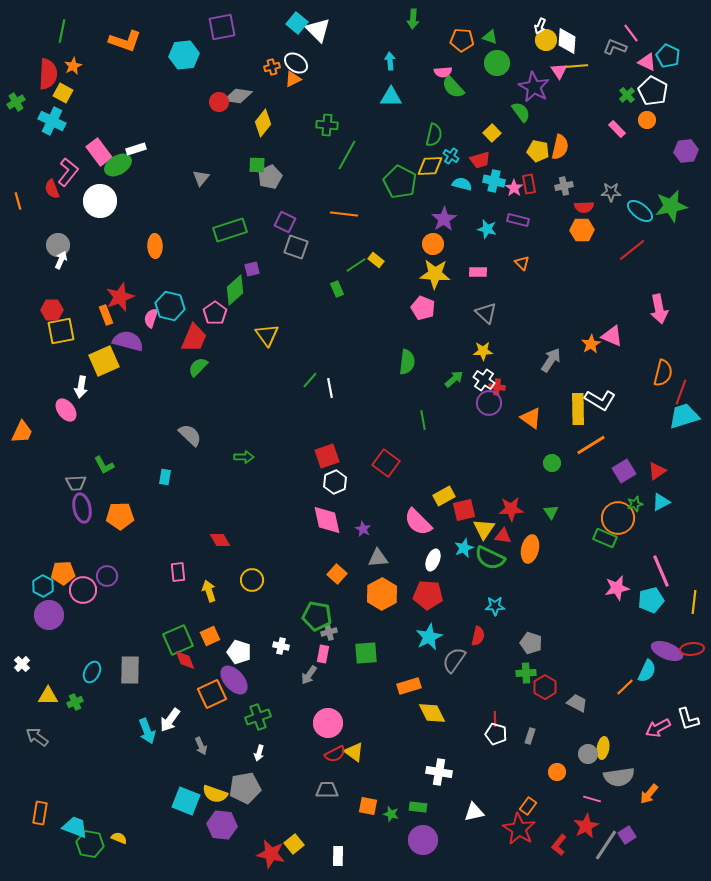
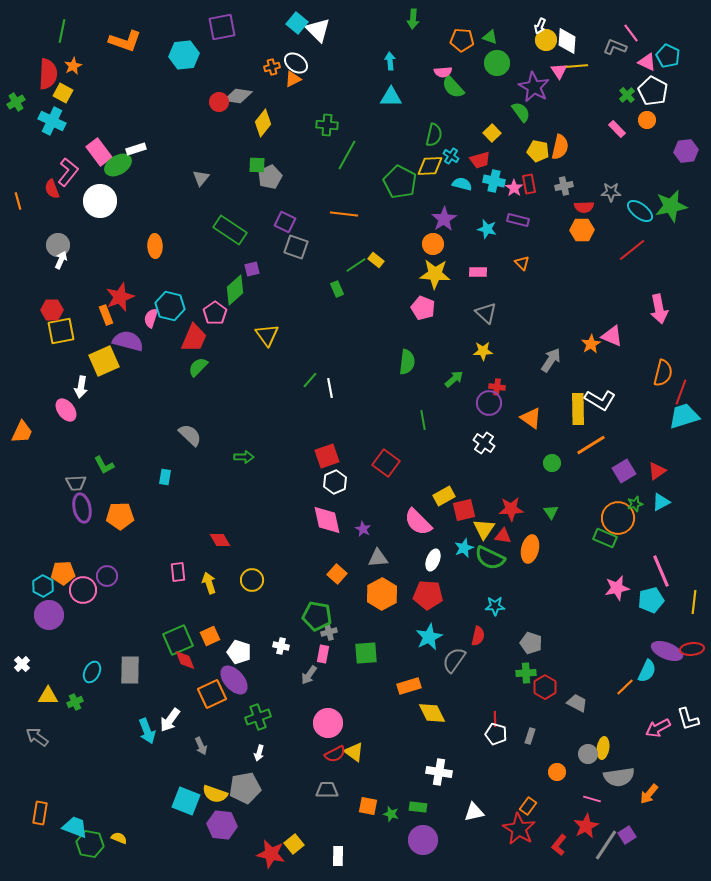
green rectangle at (230, 230): rotated 52 degrees clockwise
white cross at (484, 380): moved 63 px down
yellow arrow at (209, 591): moved 8 px up
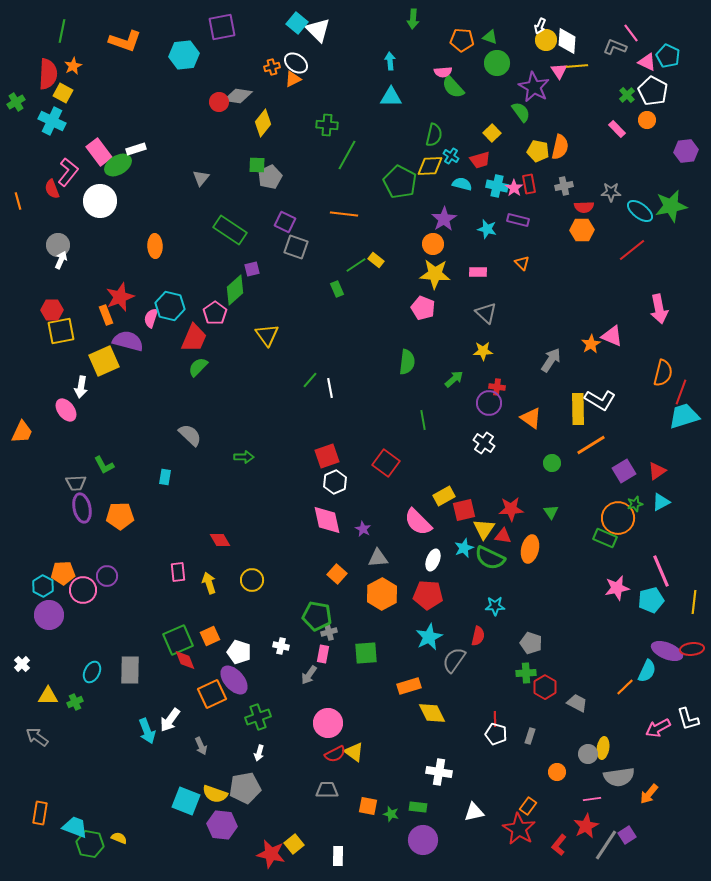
cyan cross at (494, 181): moved 3 px right, 5 px down
pink line at (592, 799): rotated 24 degrees counterclockwise
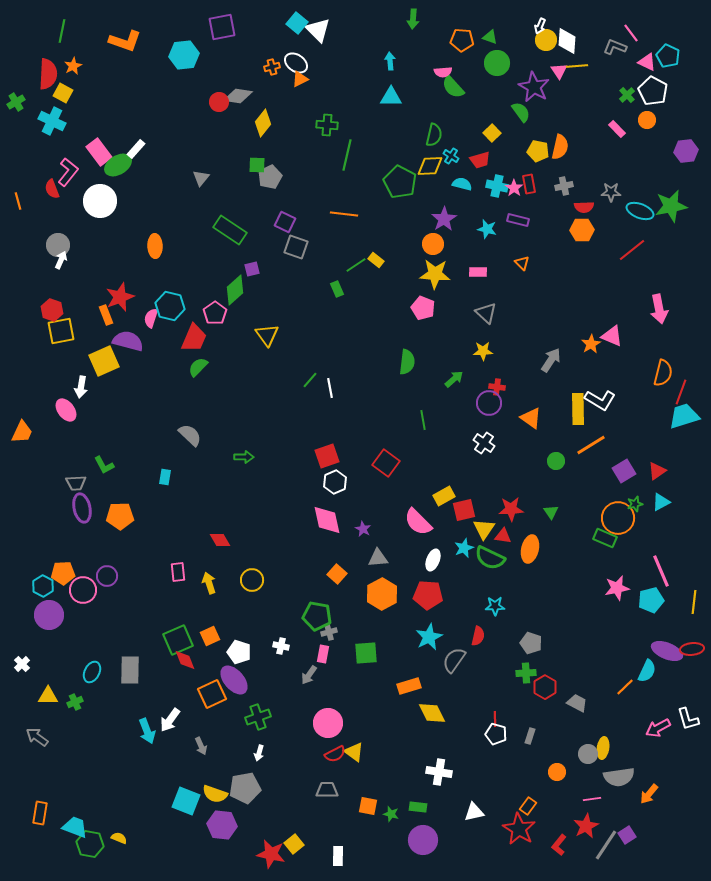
orange triangle at (293, 79): moved 7 px right
white rectangle at (136, 149): rotated 30 degrees counterclockwise
green line at (347, 155): rotated 16 degrees counterclockwise
cyan ellipse at (640, 211): rotated 16 degrees counterclockwise
red hexagon at (52, 310): rotated 20 degrees clockwise
green circle at (552, 463): moved 4 px right, 2 px up
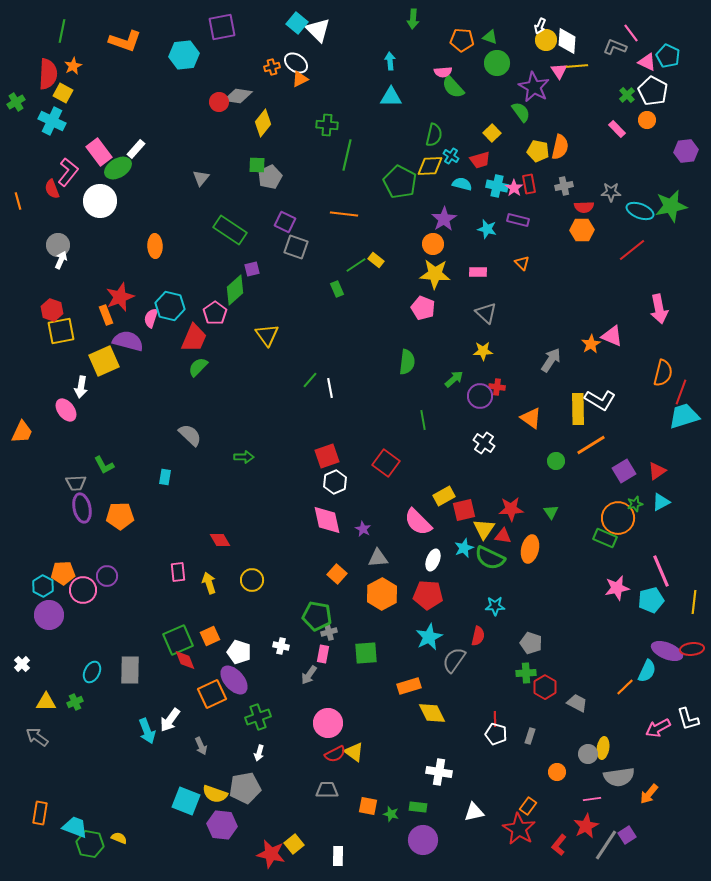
green ellipse at (118, 165): moved 3 px down
purple circle at (489, 403): moved 9 px left, 7 px up
yellow triangle at (48, 696): moved 2 px left, 6 px down
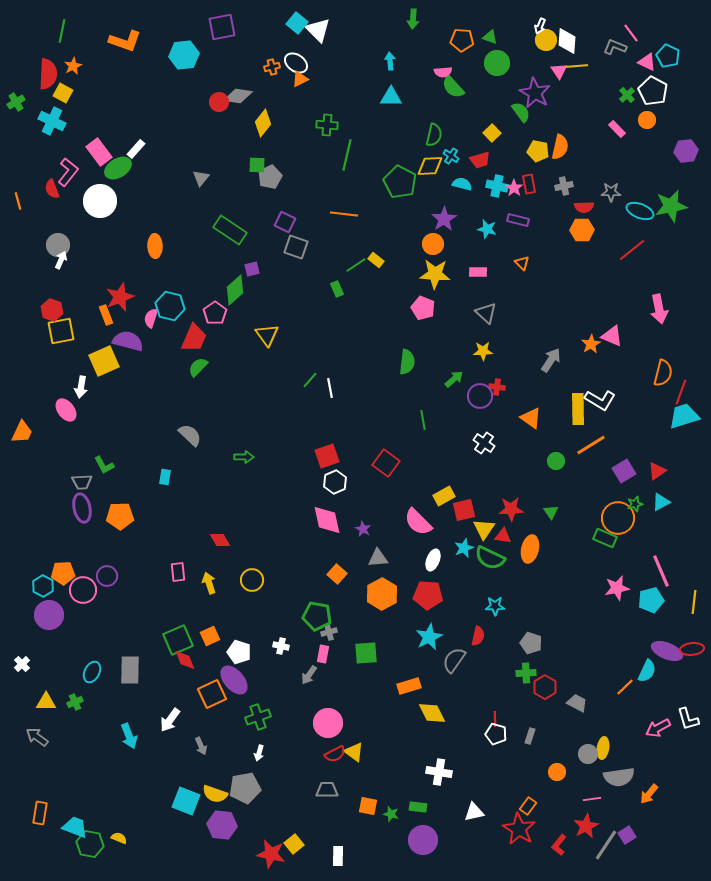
purple star at (534, 87): moved 1 px right, 6 px down
gray trapezoid at (76, 483): moved 6 px right, 1 px up
cyan arrow at (147, 731): moved 18 px left, 5 px down
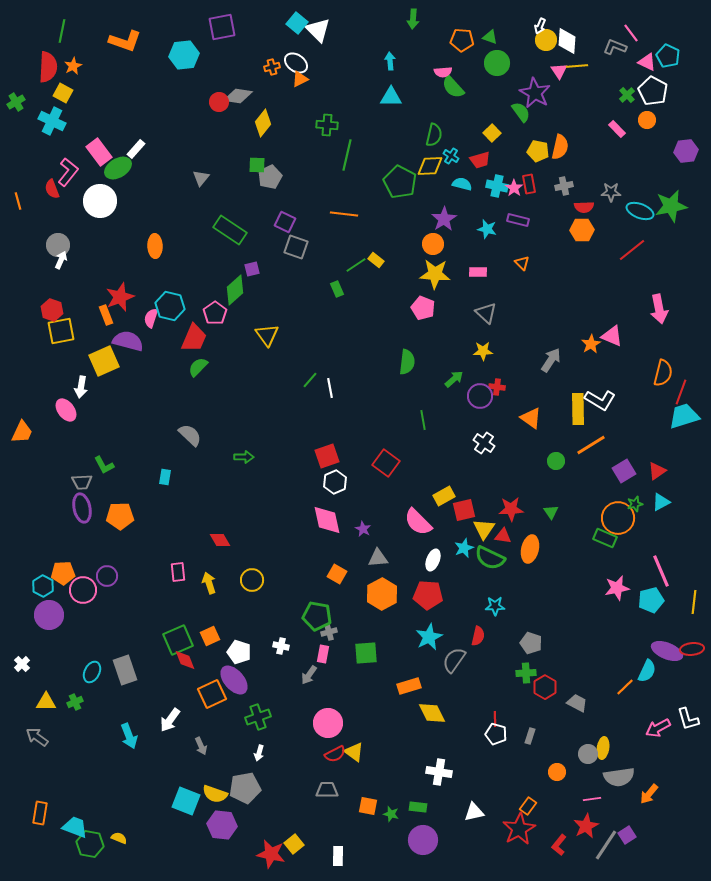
red semicircle at (48, 74): moved 7 px up
orange square at (337, 574): rotated 12 degrees counterclockwise
gray rectangle at (130, 670): moved 5 px left; rotated 20 degrees counterclockwise
red star at (519, 829): rotated 12 degrees clockwise
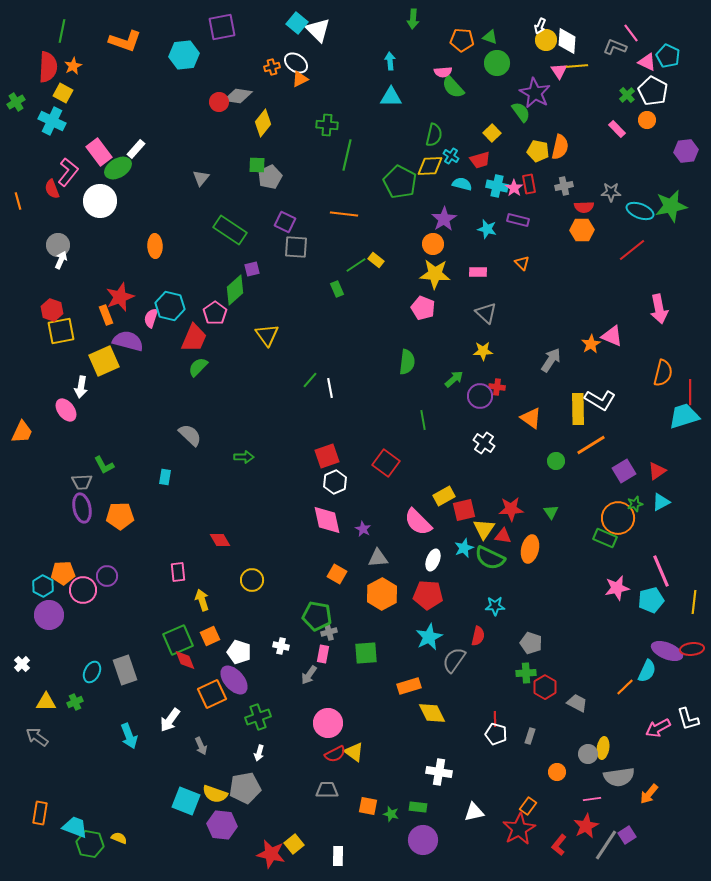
gray square at (296, 247): rotated 15 degrees counterclockwise
red line at (681, 392): moved 9 px right; rotated 20 degrees counterclockwise
yellow arrow at (209, 583): moved 7 px left, 17 px down
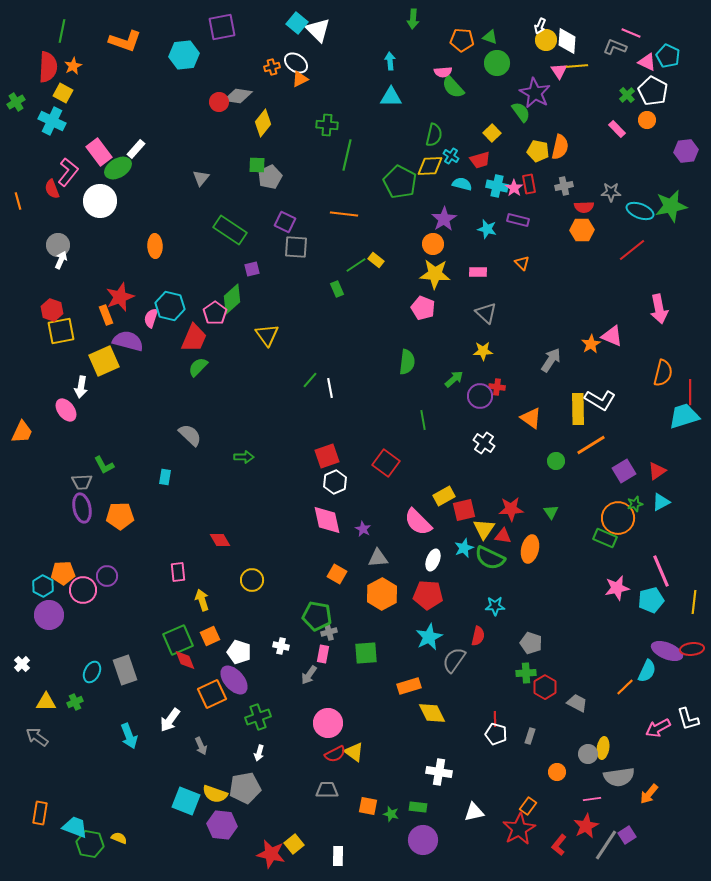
pink line at (631, 33): rotated 30 degrees counterclockwise
green diamond at (235, 290): moved 3 px left, 9 px down
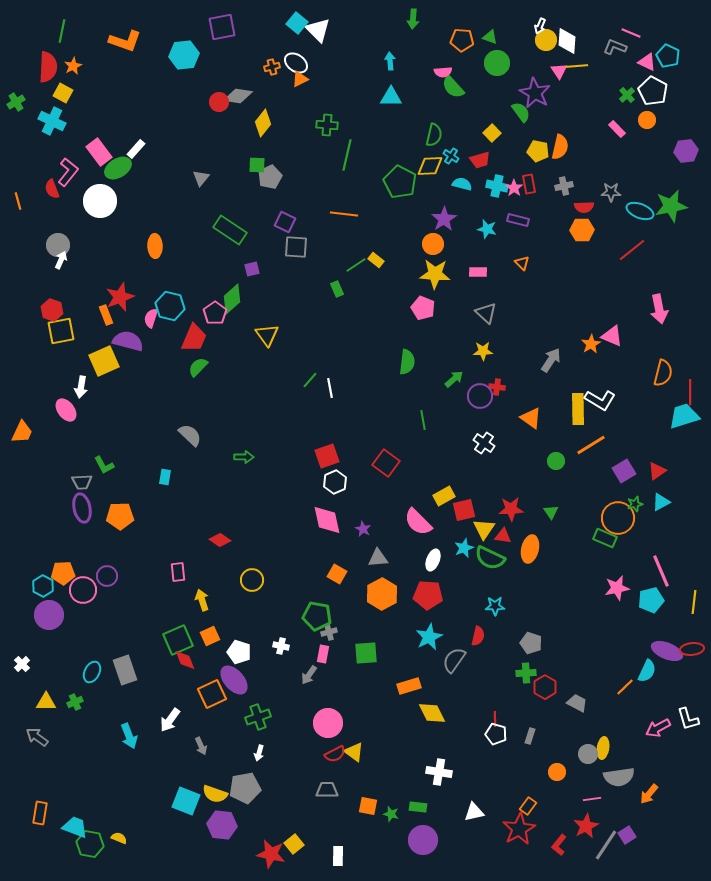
red diamond at (220, 540): rotated 25 degrees counterclockwise
